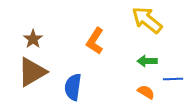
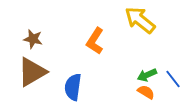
yellow arrow: moved 7 px left
brown star: rotated 24 degrees counterclockwise
green arrow: moved 14 px down; rotated 24 degrees counterclockwise
blue line: rotated 54 degrees clockwise
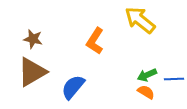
blue line: moved 1 px right; rotated 54 degrees counterclockwise
blue semicircle: rotated 32 degrees clockwise
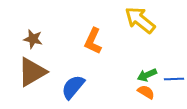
orange L-shape: moved 2 px left; rotated 8 degrees counterclockwise
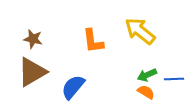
yellow arrow: moved 11 px down
orange L-shape: rotated 32 degrees counterclockwise
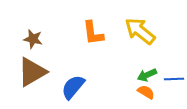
orange L-shape: moved 8 px up
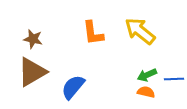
orange semicircle: rotated 18 degrees counterclockwise
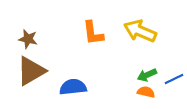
yellow arrow: rotated 16 degrees counterclockwise
brown star: moved 5 px left
brown triangle: moved 1 px left, 1 px up
blue line: rotated 24 degrees counterclockwise
blue semicircle: rotated 44 degrees clockwise
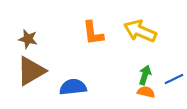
green arrow: moved 2 px left; rotated 132 degrees clockwise
